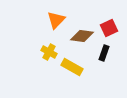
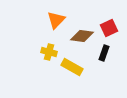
yellow cross: rotated 14 degrees counterclockwise
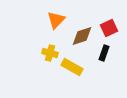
brown diamond: rotated 25 degrees counterclockwise
yellow cross: moved 1 px right, 1 px down
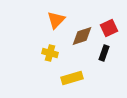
yellow rectangle: moved 11 px down; rotated 45 degrees counterclockwise
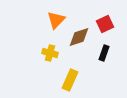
red square: moved 4 px left, 4 px up
brown diamond: moved 3 px left, 1 px down
yellow rectangle: moved 2 px left, 2 px down; rotated 50 degrees counterclockwise
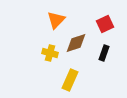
brown diamond: moved 3 px left, 6 px down
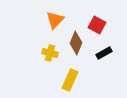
orange triangle: moved 1 px left
red square: moved 8 px left, 1 px down; rotated 36 degrees counterclockwise
brown diamond: rotated 50 degrees counterclockwise
black rectangle: rotated 42 degrees clockwise
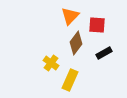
orange triangle: moved 15 px right, 4 px up
red square: rotated 24 degrees counterclockwise
brown diamond: rotated 15 degrees clockwise
yellow cross: moved 1 px right, 10 px down; rotated 21 degrees clockwise
